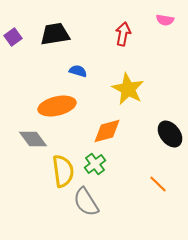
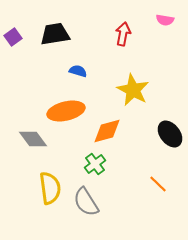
yellow star: moved 5 px right, 1 px down
orange ellipse: moved 9 px right, 5 px down
yellow semicircle: moved 13 px left, 17 px down
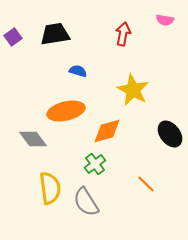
orange line: moved 12 px left
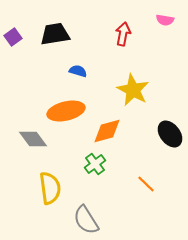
gray semicircle: moved 18 px down
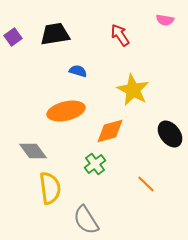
red arrow: moved 3 px left, 1 px down; rotated 45 degrees counterclockwise
orange diamond: moved 3 px right
gray diamond: moved 12 px down
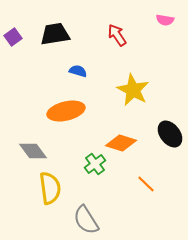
red arrow: moved 3 px left
orange diamond: moved 11 px right, 12 px down; rotated 32 degrees clockwise
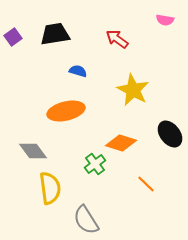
red arrow: moved 4 px down; rotated 20 degrees counterclockwise
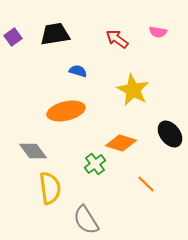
pink semicircle: moved 7 px left, 12 px down
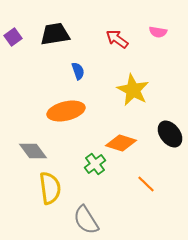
blue semicircle: rotated 54 degrees clockwise
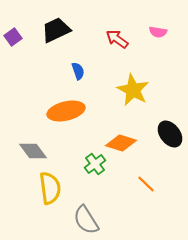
black trapezoid: moved 1 px right, 4 px up; rotated 16 degrees counterclockwise
